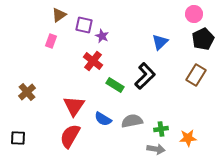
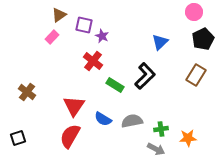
pink circle: moved 2 px up
pink rectangle: moved 1 px right, 4 px up; rotated 24 degrees clockwise
brown cross: rotated 12 degrees counterclockwise
black square: rotated 21 degrees counterclockwise
gray arrow: rotated 18 degrees clockwise
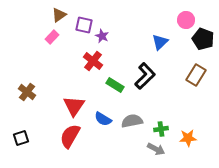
pink circle: moved 8 px left, 8 px down
black pentagon: rotated 25 degrees counterclockwise
black square: moved 3 px right
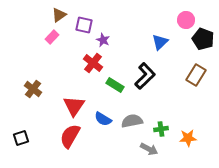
purple star: moved 1 px right, 4 px down
red cross: moved 2 px down
brown cross: moved 6 px right, 3 px up
gray arrow: moved 7 px left
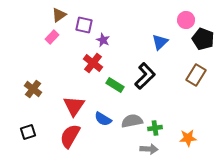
green cross: moved 6 px left, 1 px up
black square: moved 7 px right, 6 px up
gray arrow: rotated 24 degrees counterclockwise
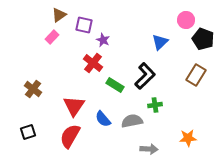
blue semicircle: rotated 18 degrees clockwise
green cross: moved 23 px up
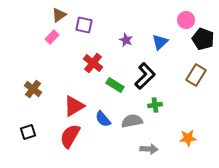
purple star: moved 23 px right
red triangle: rotated 25 degrees clockwise
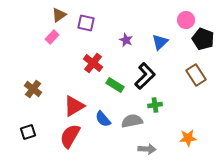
purple square: moved 2 px right, 2 px up
brown rectangle: rotated 65 degrees counterclockwise
gray arrow: moved 2 px left
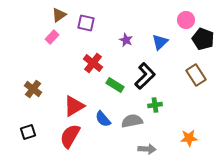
orange star: moved 1 px right
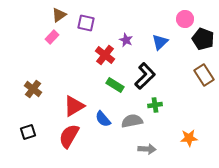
pink circle: moved 1 px left, 1 px up
red cross: moved 12 px right, 8 px up
brown rectangle: moved 8 px right
red semicircle: moved 1 px left
